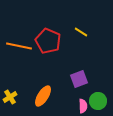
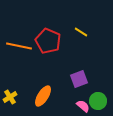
pink semicircle: rotated 48 degrees counterclockwise
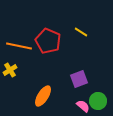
yellow cross: moved 27 px up
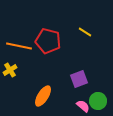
yellow line: moved 4 px right
red pentagon: rotated 10 degrees counterclockwise
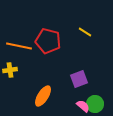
yellow cross: rotated 24 degrees clockwise
green circle: moved 3 px left, 3 px down
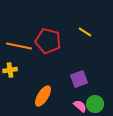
pink semicircle: moved 3 px left
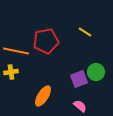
red pentagon: moved 2 px left; rotated 25 degrees counterclockwise
orange line: moved 3 px left, 5 px down
yellow cross: moved 1 px right, 2 px down
green circle: moved 1 px right, 32 px up
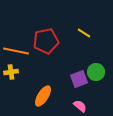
yellow line: moved 1 px left, 1 px down
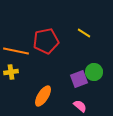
green circle: moved 2 px left
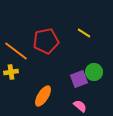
orange line: rotated 25 degrees clockwise
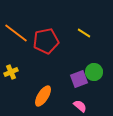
orange line: moved 18 px up
yellow cross: rotated 16 degrees counterclockwise
